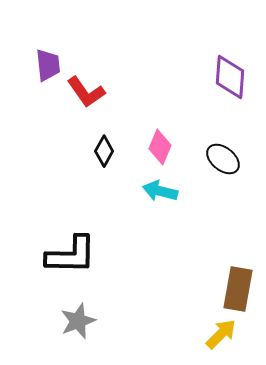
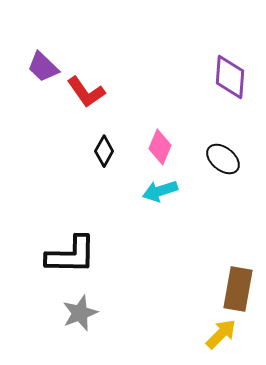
purple trapezoid: moved 5 px left, 2 px down; rotated 140 degrees clockwise
cyan arrow: rotated 32 degrees counterclockwise
gray star: moved 2 px right, 8 px up
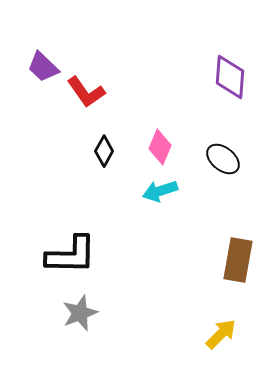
brown rectangle: moved 29 px up
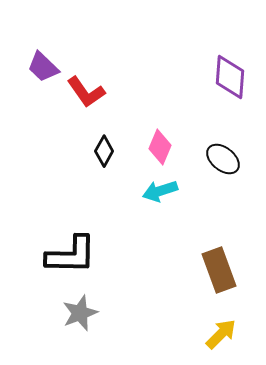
brown rectangle: moved 19 px left, 10 px down; rotated 30 degrees counterclockwise
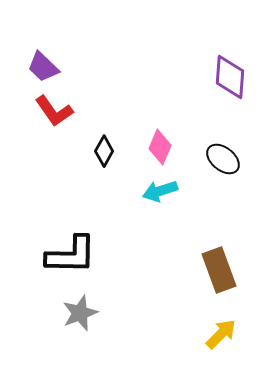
red L-shape: moved 32 px left, 19 px down
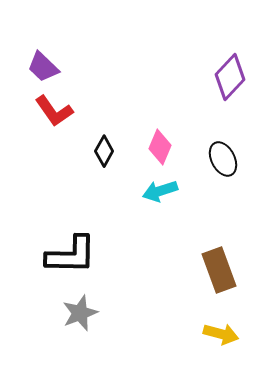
purple diamond: rotated 39 degrees clockwise
black ellipse: rotated 24 degrees clockwise
yellow arrow: rotated 60 degrees clockwise
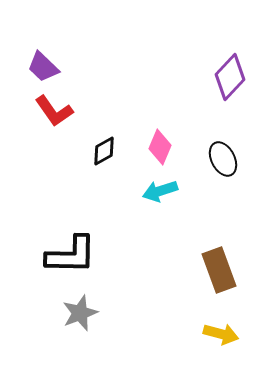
black diamond: rotated 32 degrees clockwise
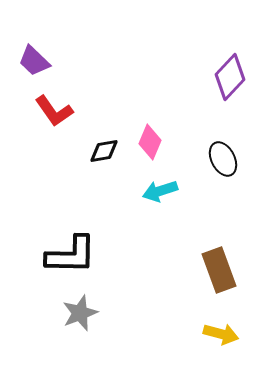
purple trapezoid: moved 9 px left, 6 px up
pink diamond: moved 10 px left, 5 px up
black diamond: rotated 20 degrees clockwise
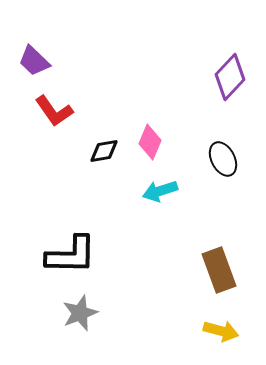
yellow arrow: moved 3 px up
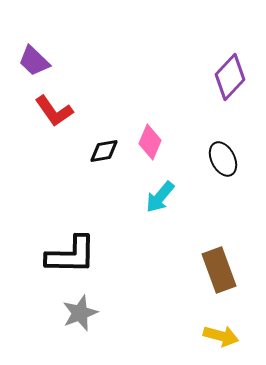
cyan arrow: moved 6 px down; rotated 32 degrees counterclockwise
yellow arrow: moved 5 px down
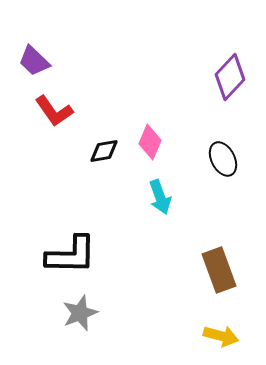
cyan arrow: rotated 60 degrees counterclockwise
